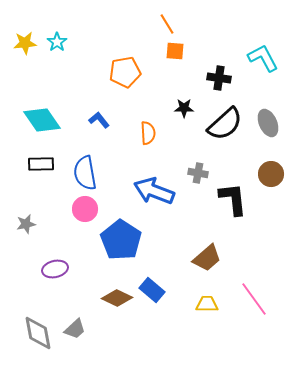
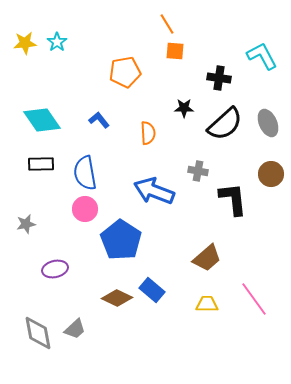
cyan L-shape: moved 1 px left, 2 px up
gray cross: moved 2 px up
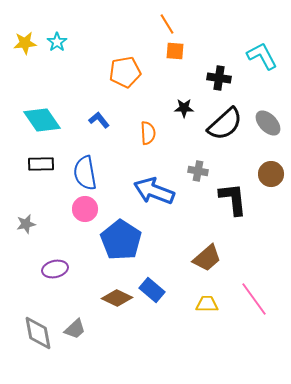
gray ellipse: rotated 20 degrees counterclockwise
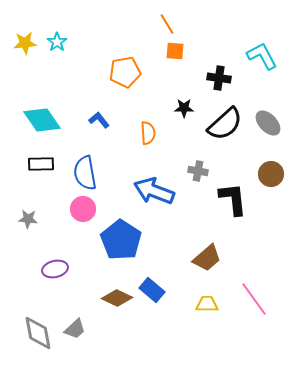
pink circle: moved 2 px left
gray star: moved 2 px right, 5 px up; rotated 18 degrees clockwise
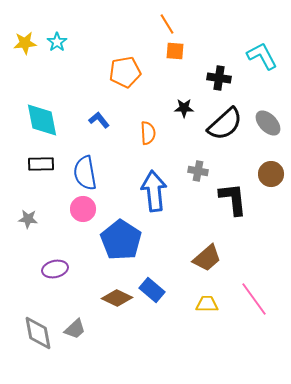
cyan diamond: rotated 24 degrees clockwise
blue arrow: rotated 63 degrees clockwise
